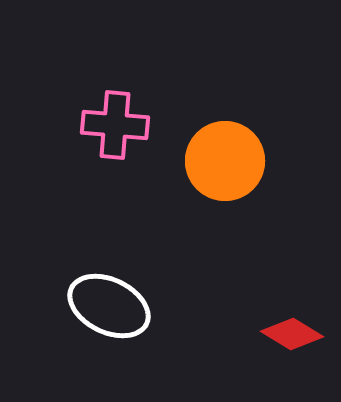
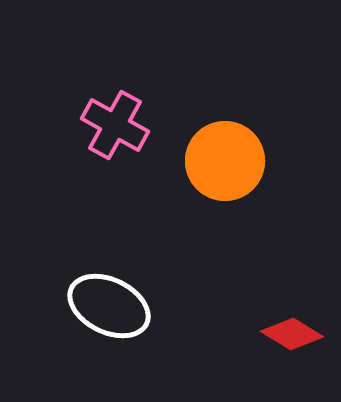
pink cross: rotated 24 degrees clockwise
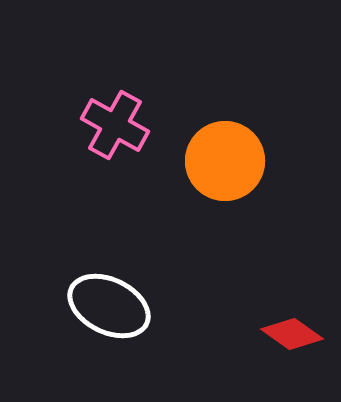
red diamond: rotated 4 degrees clockwise
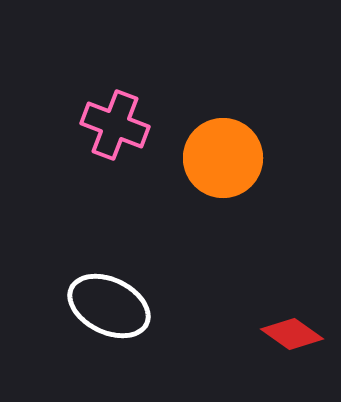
pink cross: rotated 8 degrees counterclockwise
orange circle: moved 2 px left, 3 px up
